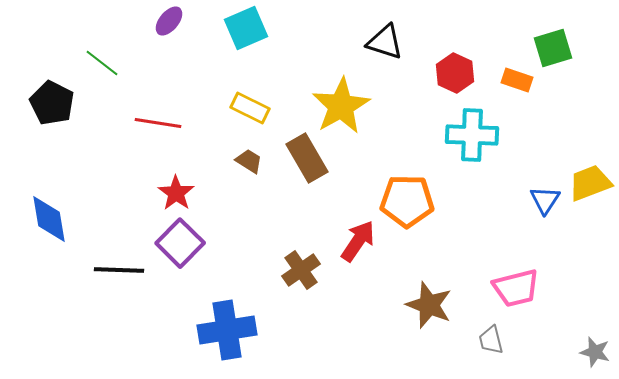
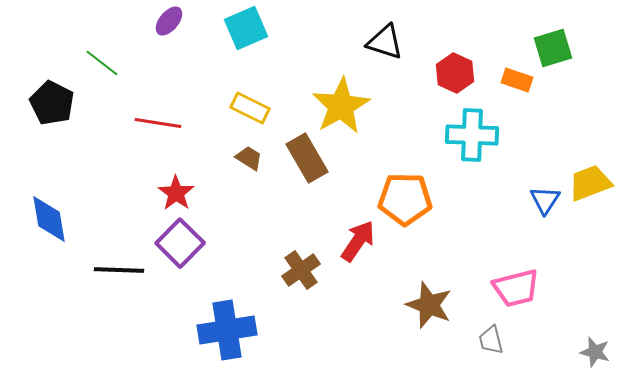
brown trapezoid: moved 3 px up
orange pentagon: moved 2 px left, 2 px up
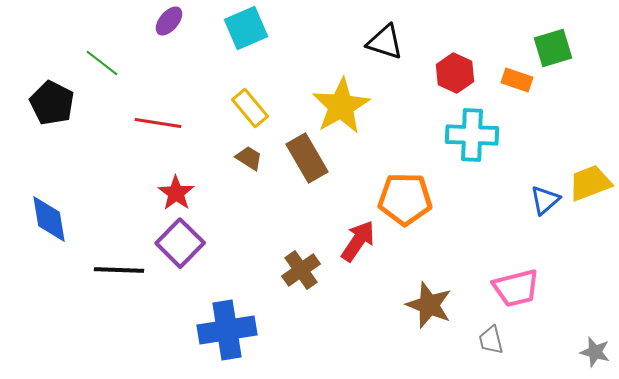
yellow rectangle: rotated 24 degrees clockwise
blue triangle: rotated 16 degrees clockwise
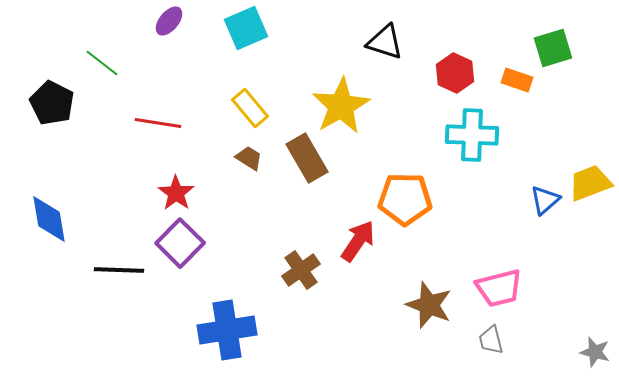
pink trapezoid: moved 17 px left
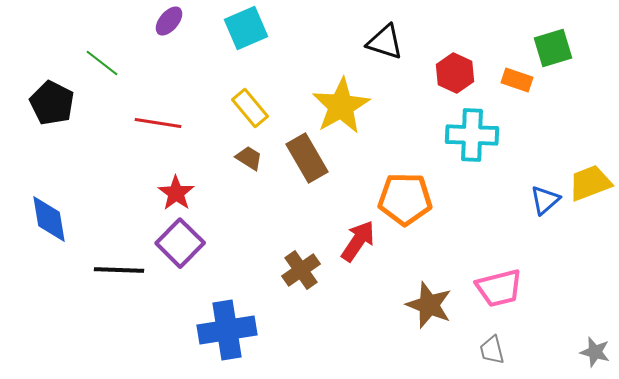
gray trapezoid: moved 1 px right, 10 px down
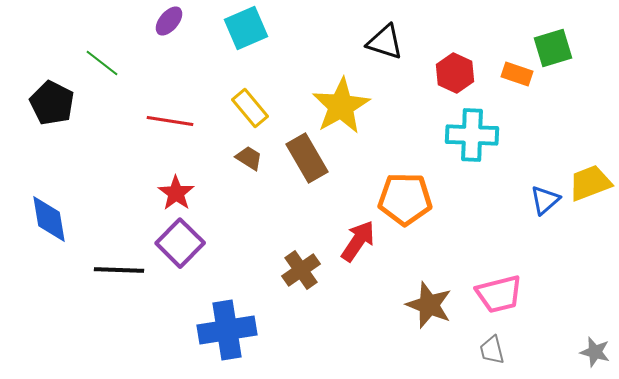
orange rectangle: moved 6 px up
red line: moved 12 px right, 2 px up
pink trapezoid: moved 6 px down
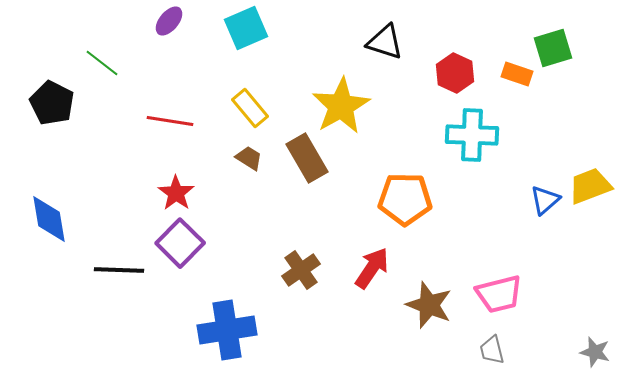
yellow trapezoid: moved 3 px down
red arrow: moved 14 px right, 27 px down
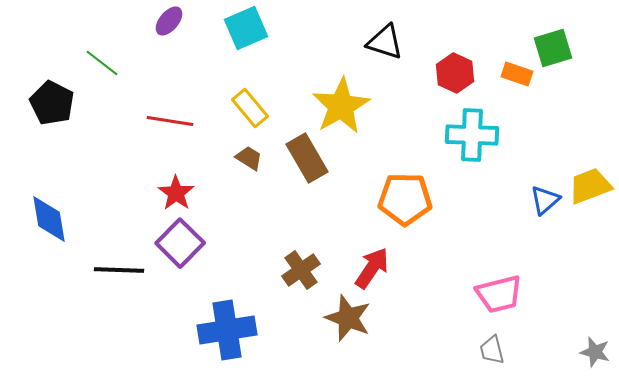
brown star: moved 81 px left, 13 px down
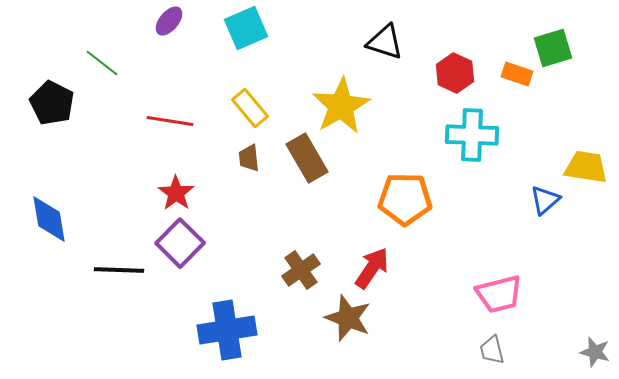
brown trapezoid: rotated 128 degrees counterclockwise
yellow trapezoid: moved 4 px left, 19 px up; rotated 30 degrees clockwise
